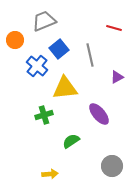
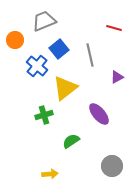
yellow triangle: rotated 32 degrees counterclockwise
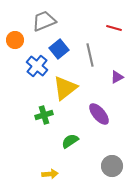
green semicircle: moved 1 px left
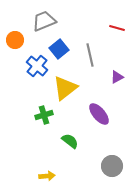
red line: moved 3 px right
green semicircle: rotated 72 degrees clockwise
yellow arrow: moved 3 px left, 2 px down
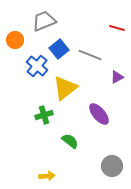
gray line: rotated 55 degrees counterclockwise
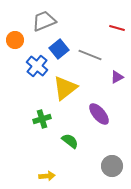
green cross: moved 2 px left, 4 px down
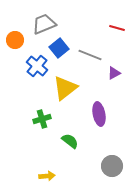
gray trapezoid: moved 3 px down
blue square: moved 1 px up
purple triangle: moved 3 px left, 4 px up
purple ellipse: rotated 30 degrees clockwise
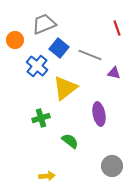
red line: rotated 56 degrees clockwise
blue square: rotated 12 degrees counterclockwise
purple triangle: rotated 40 degrees clockwise
green cross: moved 1 px left, 1 px up
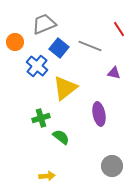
red line: moved 2 px right, 1 px down; rotated 14 degrees counterclockwise
orange circle: moved 2 px down
gray line: moved 9 px up
green semicircle: moved 9 px left, 4 px up
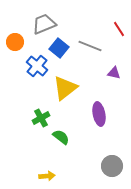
green cross: rotated 12 degrees counterclockwise
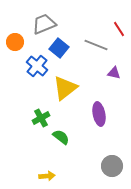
gray line: moved 6 px right, 1 px up
